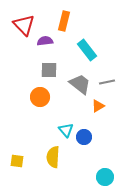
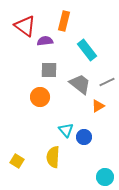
red triangle: moved 1 px right, 1 px down; rotated 10 degrees counterclockwise
gray line: rotated 14 degrees counterclockwise
yellow square: rotated 24 degrees clockwise
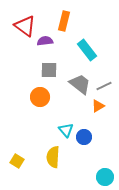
gray line: moved 3 px left, 4 px down
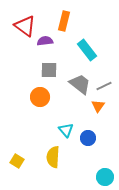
orange triangle: rotated 24 degrees counterclockwise
blue circle: moved 4 px right, 1 px down
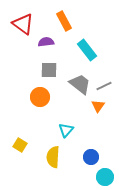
orange rectangle: rotated 42 degrees counterclockwise
red triangle: moved 2 px left, 2 px up
purple semicircle: moved 1 px right, 1 px down
cyan triangle: rotated 21 degrees clockwise
blue circle: moved 3 px right, 19 px down
yellow square: moved 3 px right, 16 px up
